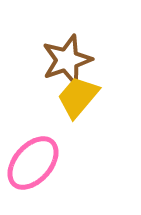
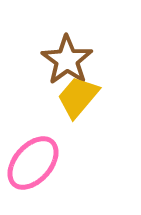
brown star: rotated 18 degrees counterclockwise
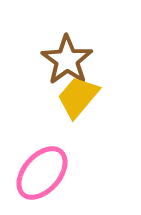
pink ellipse: moved 9 px right, 10 px down
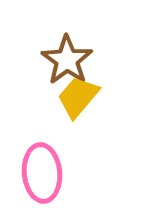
pink ellipse: rotated 46 degrees counterclockwise
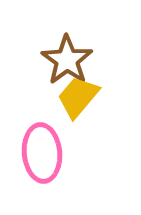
pink ellipse: moved 20 px up
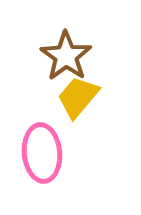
brown star: moved 1 px left, 4 px up
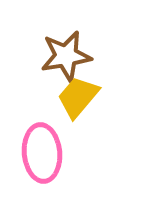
brown star: rotated 27 degrees clockwise
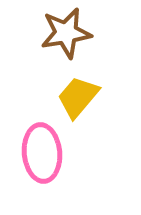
brown star: moved 23 px up
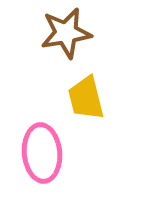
yellow trapezoid: moved 8 px right, 1 px down; rotated 54 degrees counterclockwise
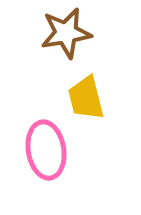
pink ellipse: moved 4 px right, 3 px up; rotated 4 degrees counterclockwise
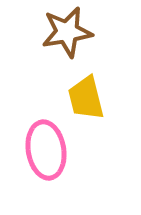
brown star: moved 1 px right, 1 px up
